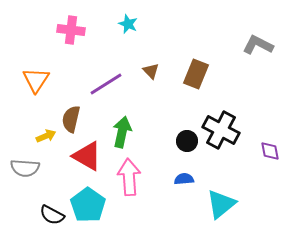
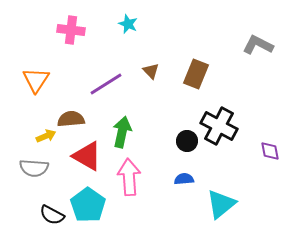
brown semicircle: rotated 72 degrees clockwise
black cross: moved 2 px left, 4 px up
gray semicircle: moved 9 px right
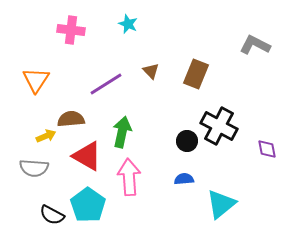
gray L-shape: moved 3 px left
purple diamond: moved 3 px left, 2 px up
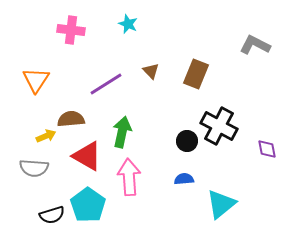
black semicircle: rotated 45 degrees counterclockwise
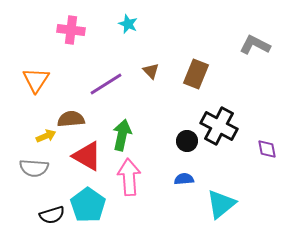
green arrow: moved 3 px down
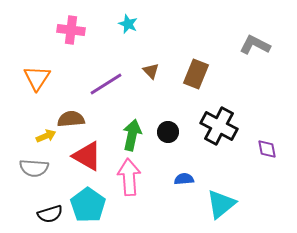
orange triangle: moved 1 px right, 2 px up
green arrow: moved 10 px right
black circle: moved 19 px left, 9 px up
black semicircle: moved 2 px left, 1 px up
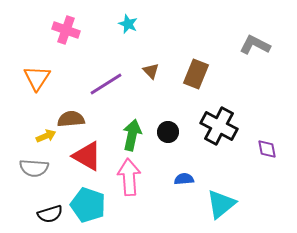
pink cross: moved 5 px left; rotated 12 degrees clockwise
cyan pentagon: rotated 16 degrees counterclockwise
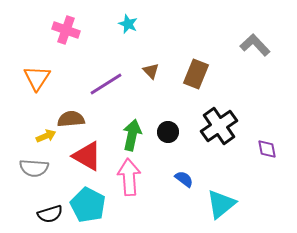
gray L-shape: rotated 20 degrees clockwise
black cross: rotated 27 degrees clockwise
blue semicircle: rotated 42 degrees clockwise
cyan pentagon: rotated 8 degrees clockwise
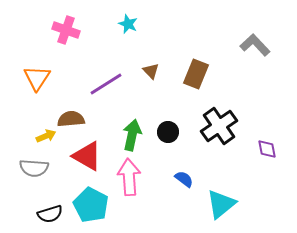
cyan pentagon: moved 3 px right
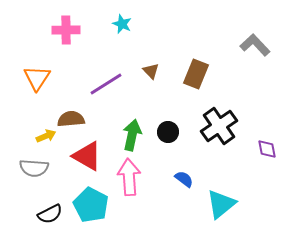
cyan star: moved 6 px left
pink cross: rotated 20 degrees counterclockwise
black semicircle: rotated 10 degrees counterclockwise
